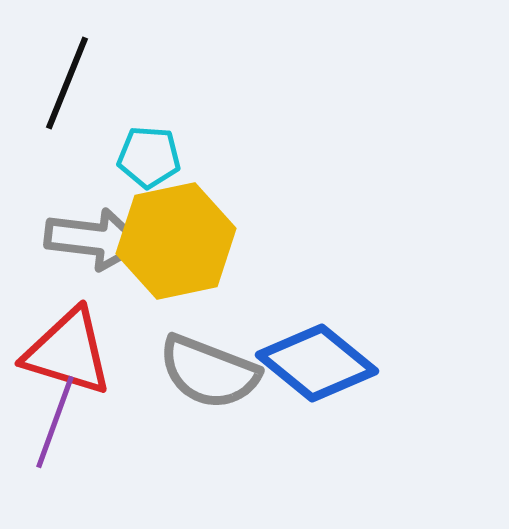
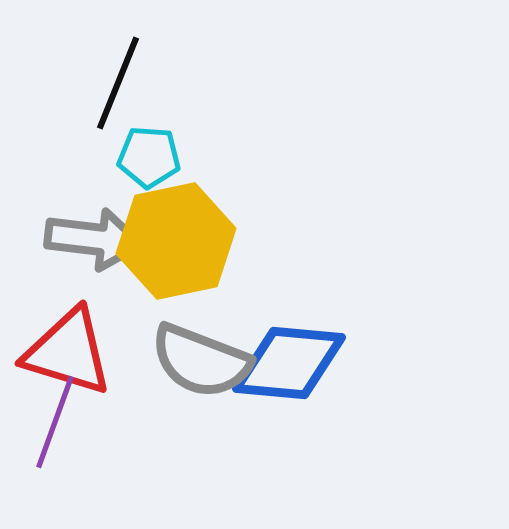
black line: moved 51 px right
blue diamond: moved 28 px left; rotated 34 degrees counterclockwise
gray semicircle: moved 8 px left, 11 px up
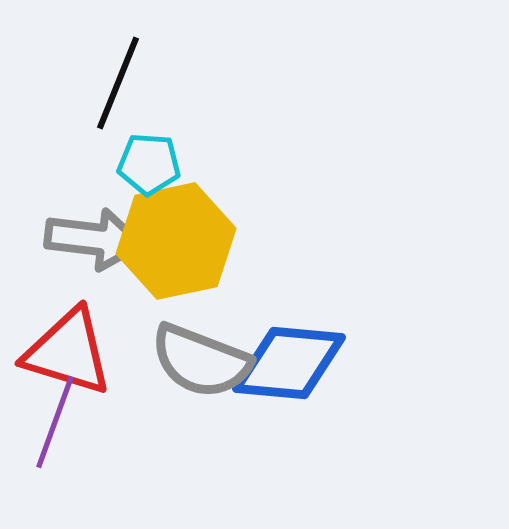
cyan pentagon: moved 7 px down
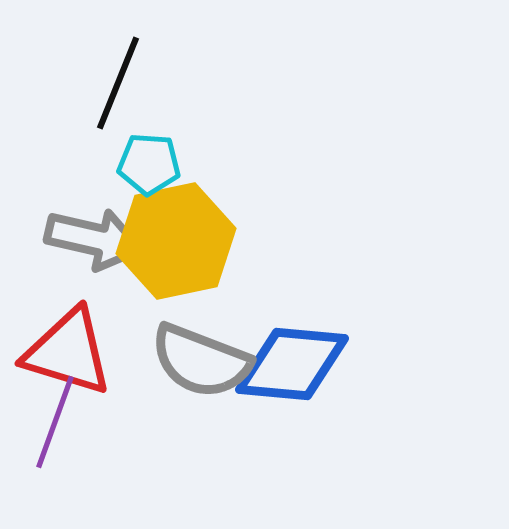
gray arrow: rotated 6 degrees clockwise
blue diamond: moved 3 px right, 1 px down
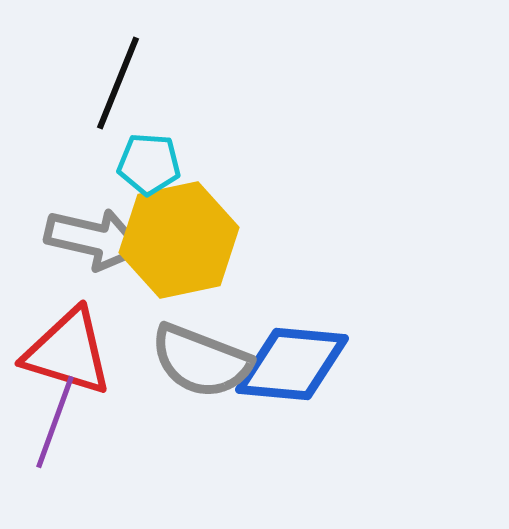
yellow hexagon: moved 3 px right, 1 px up
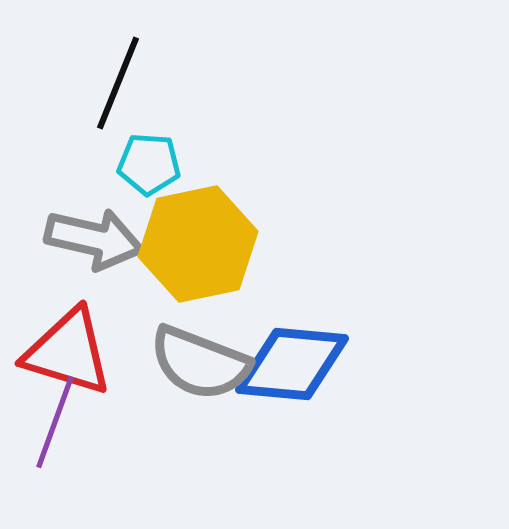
yellow hexagon: moved 19 px right, 4 px down
gray semicircle: moved 1 px left, 2 px down
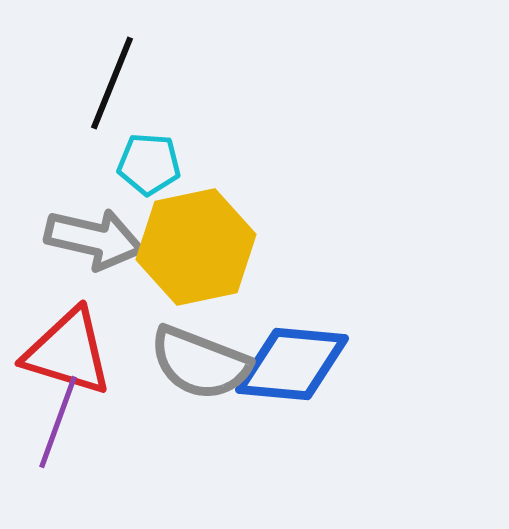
black line: moved 6 px left
yellow hexagon: moved 2 px left, 3 px down
purple line: moved 3 px right
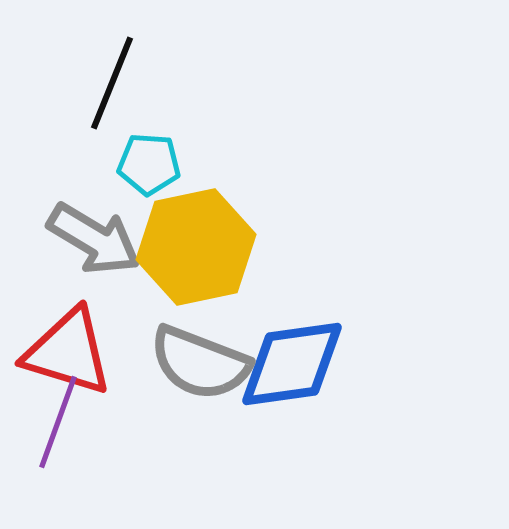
gray arrow: rotated 18 degrees clockwise
blue diamond: rotated 13 degrees counterclockwise
